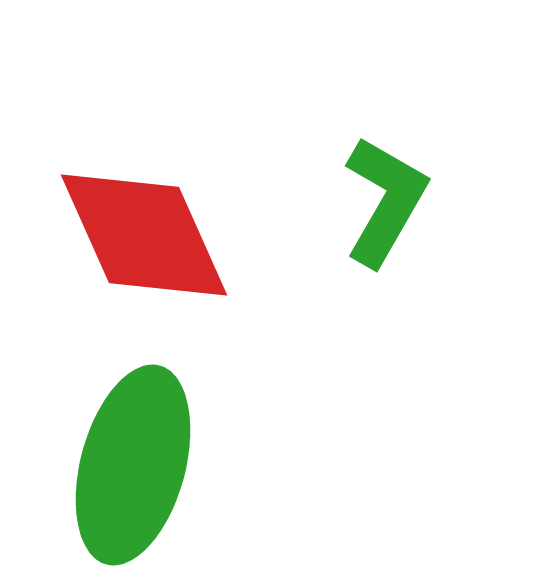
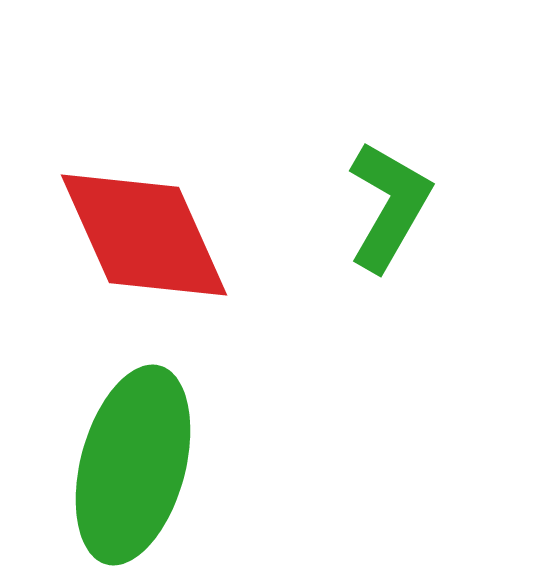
green L-shape: moved 4 px right, 5 px down
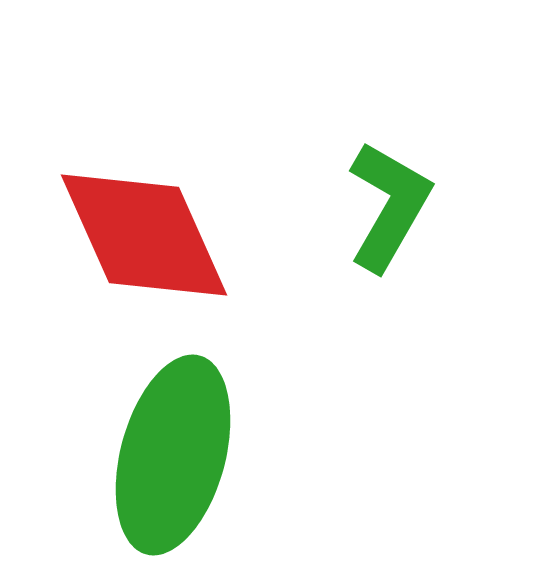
green ellipse: moved 40 px right, 10 px up
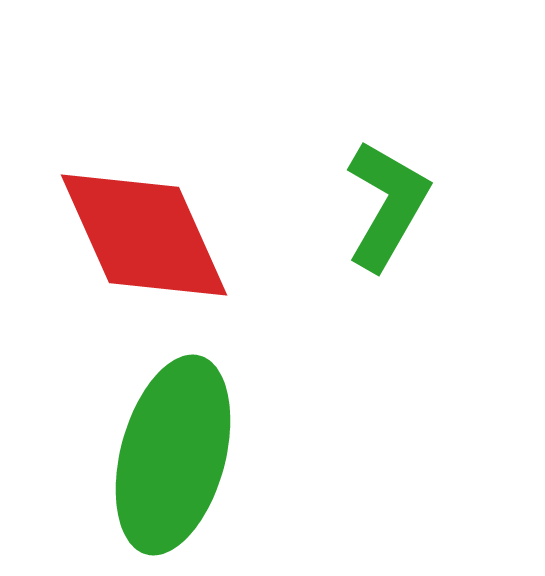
green L-shape: moved 2 px left, 1 px up
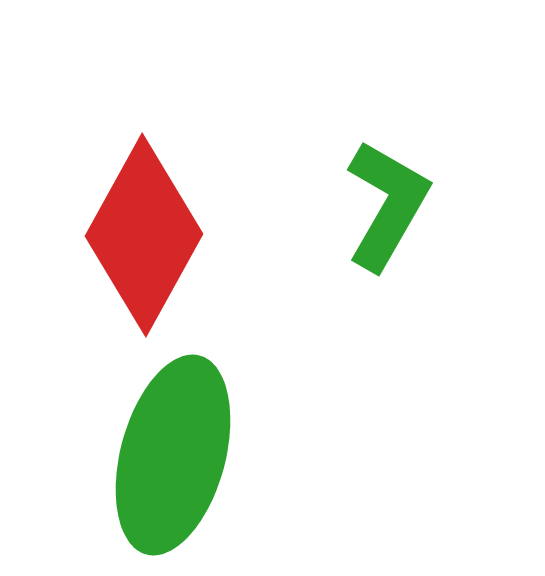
red diamond: rotated 53 degrees clockwise
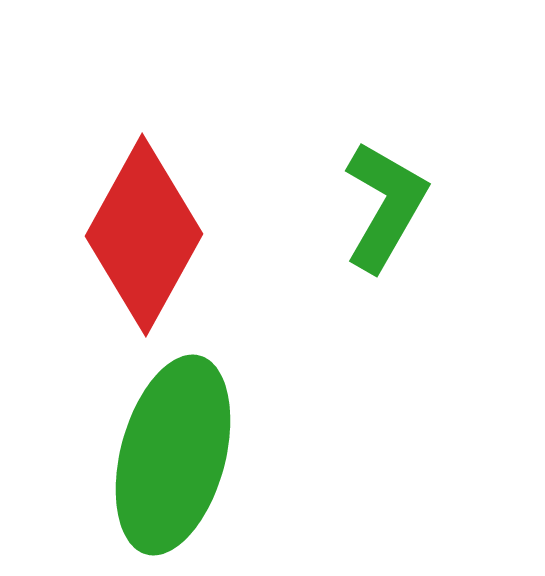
green L-shape: moved 2 px left, 1 px down
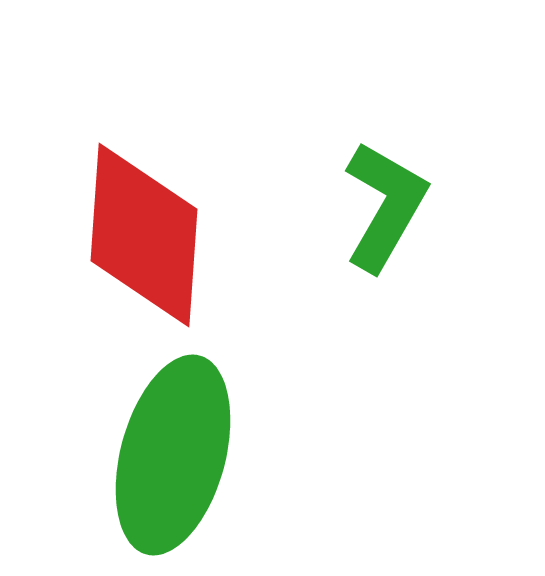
red diamond: rotated 25 degrees counterclockwise
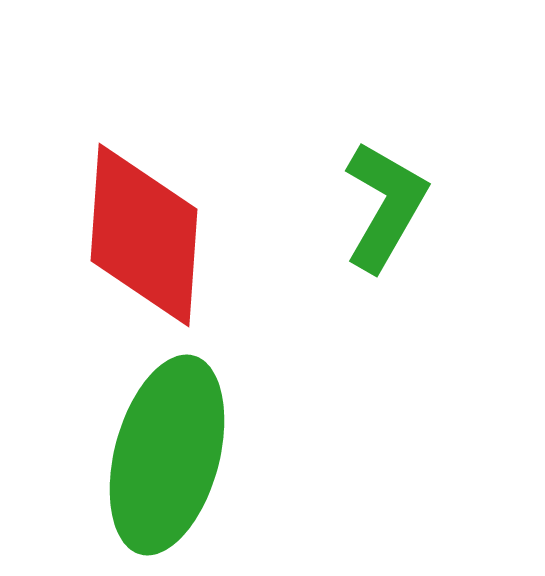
green ellipse: moved 6 px left
